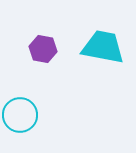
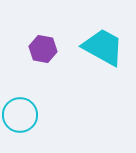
cyan trapezoid: rotated 18 degrees clockwise
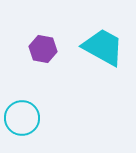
cyan circle: moved 2 px right, 3 px down
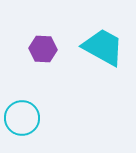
purple hexagon: rotated 8 degrees counterclockwise
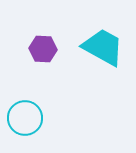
cyan circle: moved 3 px right
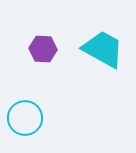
cyan trapezoid: moved 2 px down
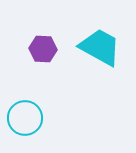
cyan trapezoid: moved 3 px left, 2 px up
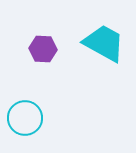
cyan trapezoid: moved 4 px right, 4 px up
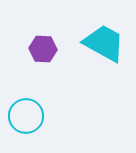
cyan circle: moved 1 px right, 2 px up
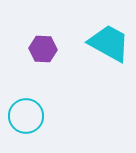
cyan trapezoid: moved 5 px right
